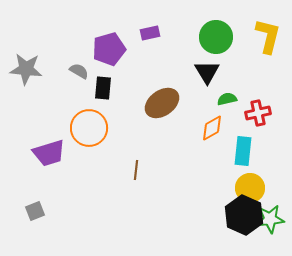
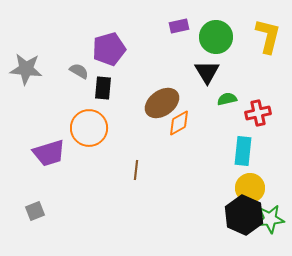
purple rectangle: moved 29 px right, 7 px up
orange diamond: moved 33 px left, 5 px up
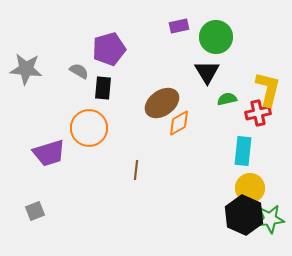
yellow L-shape: moved 53 px down
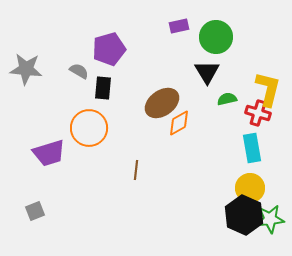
red cross: rotated 30 degrees clockwise
cyan rectangle: moved 9 px right, 3 px up; rotated 16 degrees counterclockwise
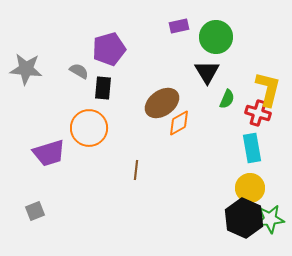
green semicircle: rotated 126 degrees clockwise
black hexagon: moved 3 px down
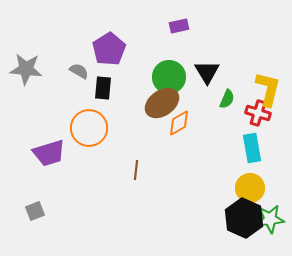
green circle: moved 47 px left, 40 px down
purple pentagon: rotated 16 degrees counterclockwise
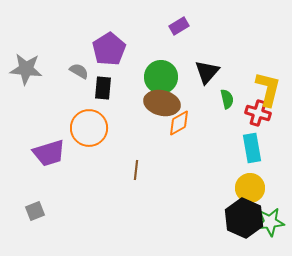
purple rectangle: rotated 18 degrees counterclockwise
black triangle: rotated 12 degrees clockwise
green circle: moved 8 px left
green semicircle: rotated 36 degrees counterclockwise
brown ellipse: rotated 48 degrees clockwise
green star: moved 3 px down
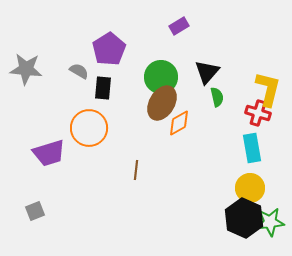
green semicircle: moved 10 px left, 2 px up
brown ellipse: rotated 72 degrees counterclockwise
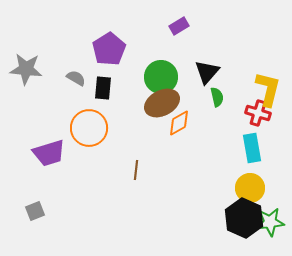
gray semicircle: moved 3 px left, 7 px down
brown ellipse: rotated 32 degrees clockwise
